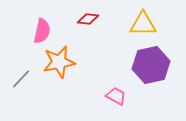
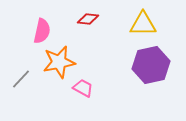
pink trapezoid: moved 33 px left, 8 px up
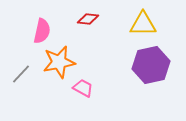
gray line: moved 5 px up
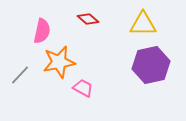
red diamond: rotated 35 degrees clockwise
gray line: moved 1 px left, 1 px down
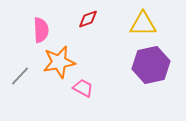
red diamond: rotated 60 degrees counterclockwise
pink semicircle: moved 1 px left, 1 px up; rotated 15 degrees counterclockwise
gray line: moved 1 px down
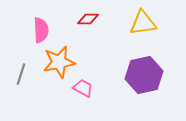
red diamond: rotated 20 degrees clockwise
yellow triangle: moved 1 px up; rotated 8 degrees counterclockwise
purple hexagon: moved 7 px left, 10 px down
gray line: moved 1 px right, 2 px up; rotated 25 degrees counterclockwise
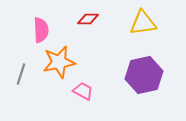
pink trapezoid: moved 3 px down
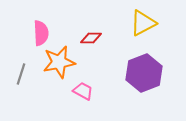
red diamond: moved 3 px right, 19 px down
yellow triangle: rotated 20 degrees counterclockwise
pink semicircle: moved 3 px down
purple hexagon: moved 2 px up; rotated 9 degrees counterclockwise
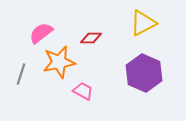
pink semicircle: rotated 125 degrees counterclockwise
purple hexagon: rotated 15 degrees counterclockwise
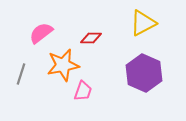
orange star: moved 4 px right, 3 px down
pink trapezoid: rotated 80 degrees clockwise
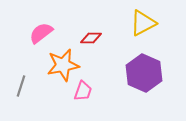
gray line: moved 12 px down
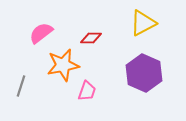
pink trapezoid: moved 4 px right
